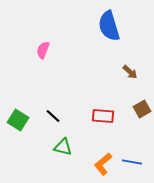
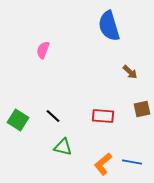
brown square: rotated 18 degrees clockwise
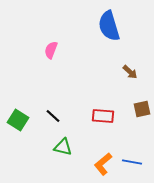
pink semicircle: moved 8 px right
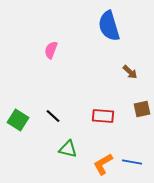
green triangle: moved 5 px right, 2 px down
orange L-shape: rotated 10 degrees clockwise
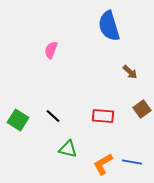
brown square: rotated 24 degrees counterclockwise
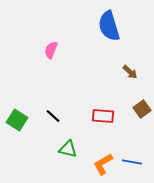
green square: moved 1 px left
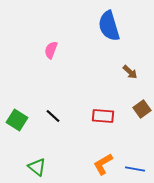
green triangle: moved 31 px left, 18 px down; rotated 24 degrees clockwise
blue line: moved 3 px right, 7 px down
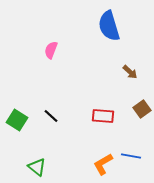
black line: moved 2 px left
blue line: moved 4 px left, 13 px up
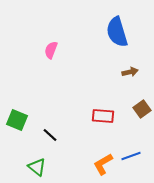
blue semicircle: moved 8 px right, 6 px down
brown arrow: rotated 56 degrees counterclockwise
black line: moved 1 px left, 19 px down
green square: rotated 10 degrees counterclockwise
blue line: rotated 30 degrees counterclockwise
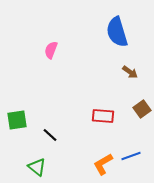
brown arrow: rotated 49 degrees clockwise
green square: rotated 30 degrees counterclockwise
